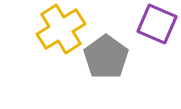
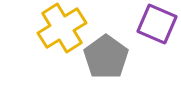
yellow cross: moved 1 px right, 1 px up
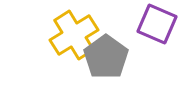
yellow cross: moved 12 px right, 7 px down
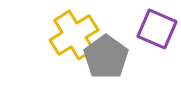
purple square: moved 5 px down
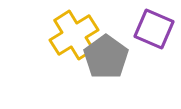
purple square: moved 3 px left
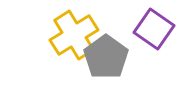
purple square: rotated 12 degrees clockwise
